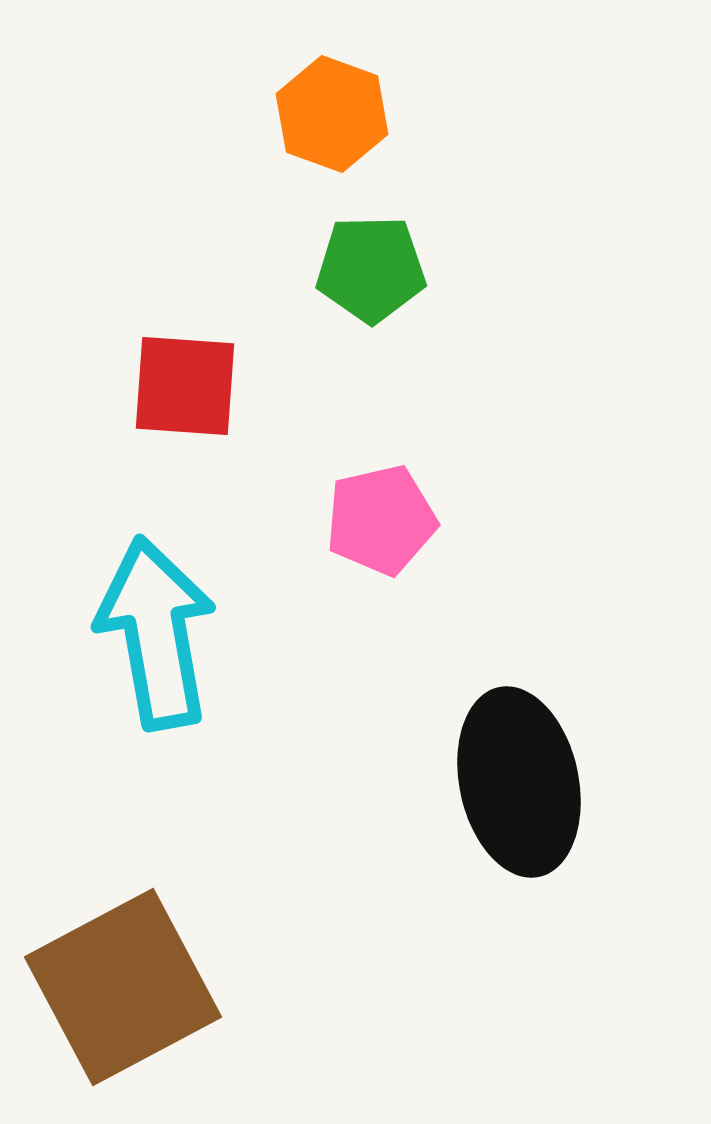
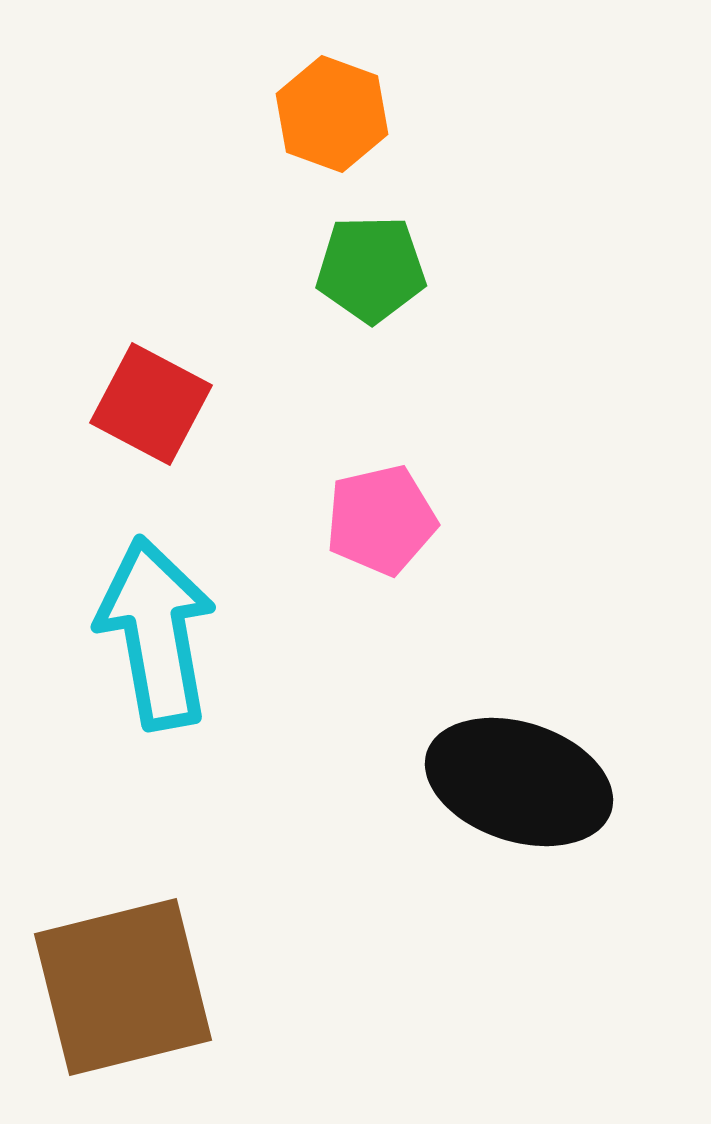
red square: moved 34 px left, 18 px down; rotated 24 degrees clockwise
black ellipse: rotated 60 degrees counterclockwise
brown square: rotated 14 degrees clockwise
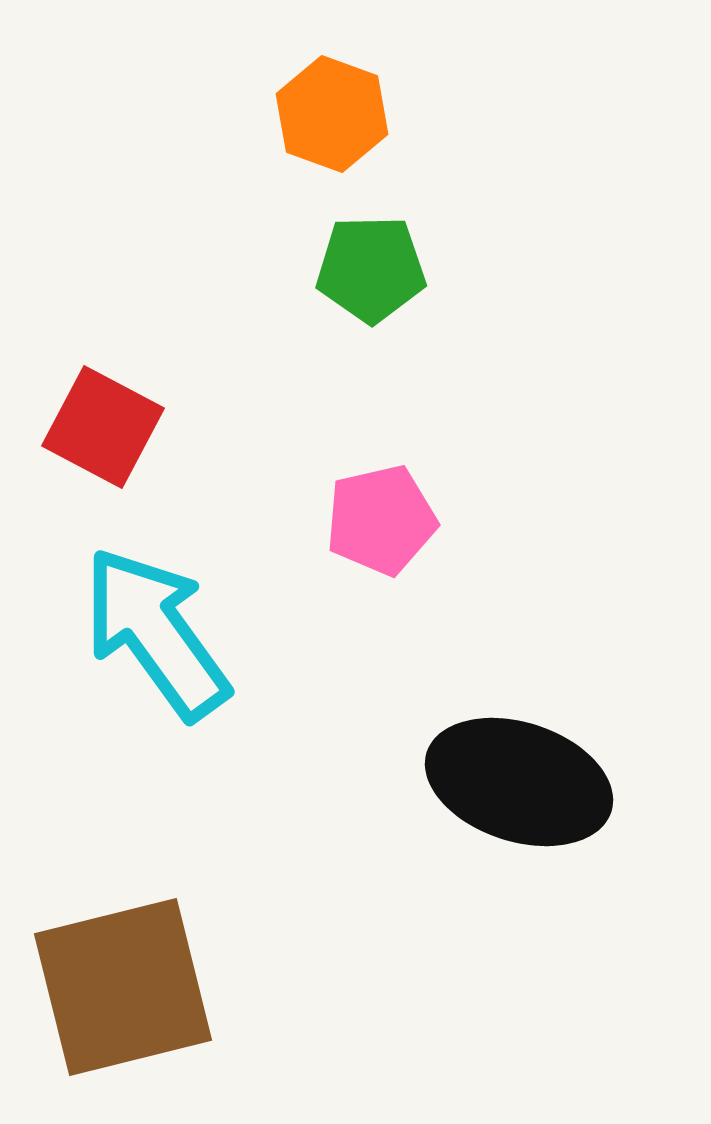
red square: moved 48 px left, 23 px down
cyan arrow: rotated 26 degrees counterclockwise
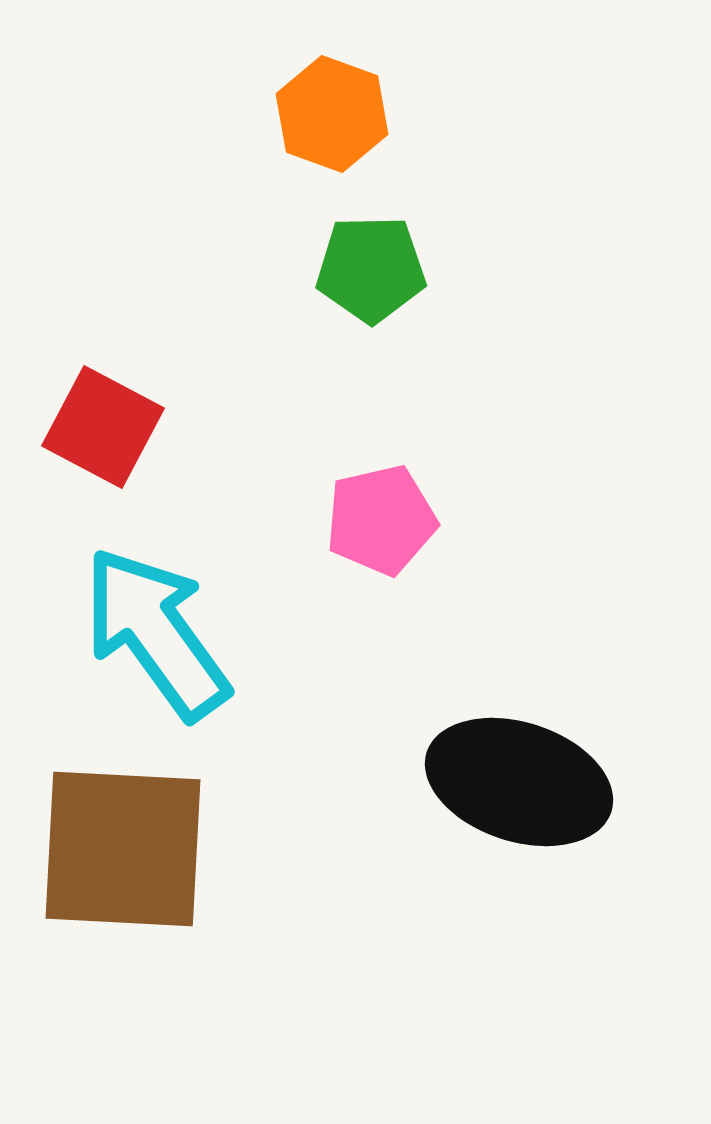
brown square: moved 138 px up; rotated 17 degrees clockwise
